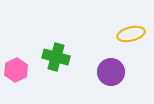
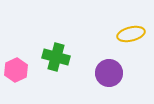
purple circle: moved 2 px left, 1 px down
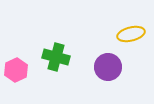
purple circle: moved 1 px left, 6 px up
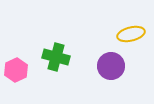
purple circle: moved 3 px right, 1 px up
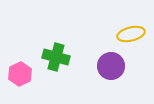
pink hexagon: moved 4 px right, 4 px down
